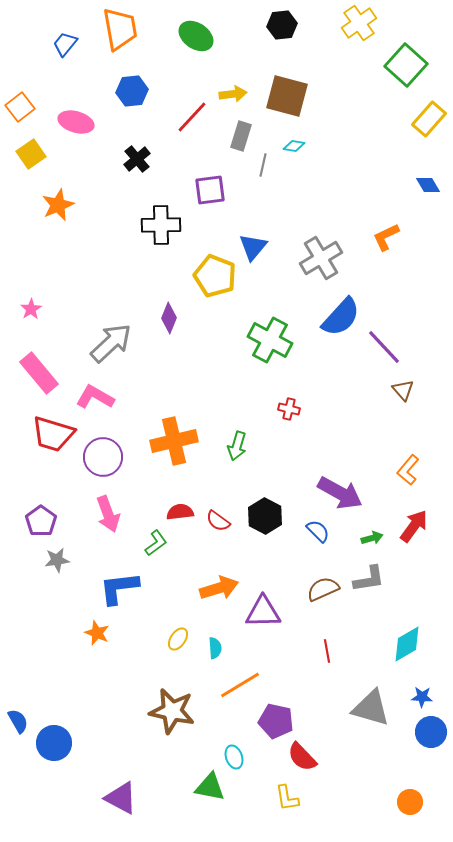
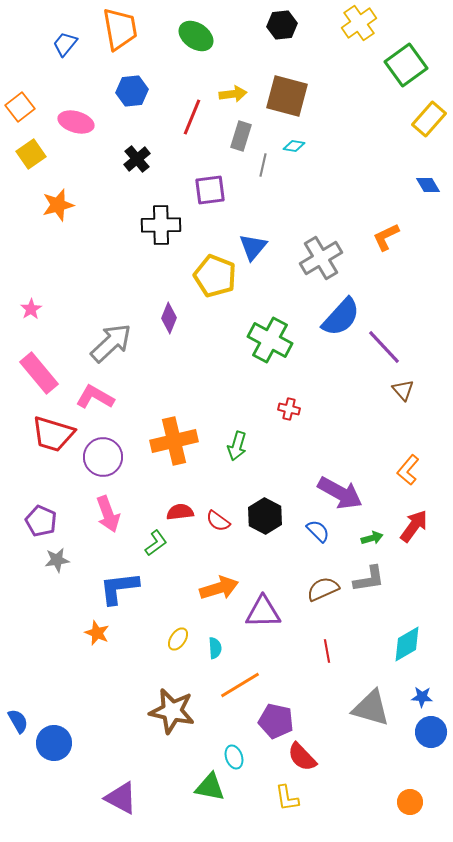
green square at (406, 65): rotated 12 degrees clockwise
red line at (192, 117): rotated 21 degrees counterclockwise
orange star at (58, 205): rotated 8 degrees clockwise
purple pentagon at (41, 521): rotated 12 degrees counterclockwise
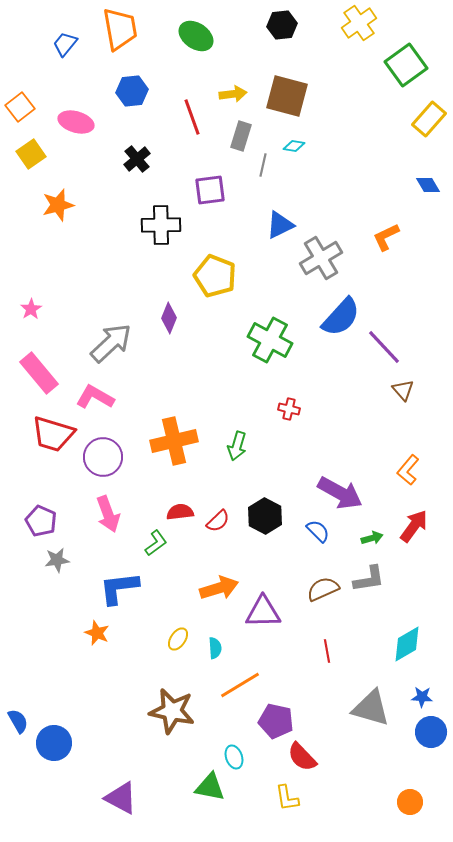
red line at (192, 117): rotated 42 degrees counterclockwise
blue triangle at (253, 247): moved 27 px right, 22 px up; rotated 24 degrees clockwise
red semicircle at (218, 521): rotated 80 degrees counterclockwise
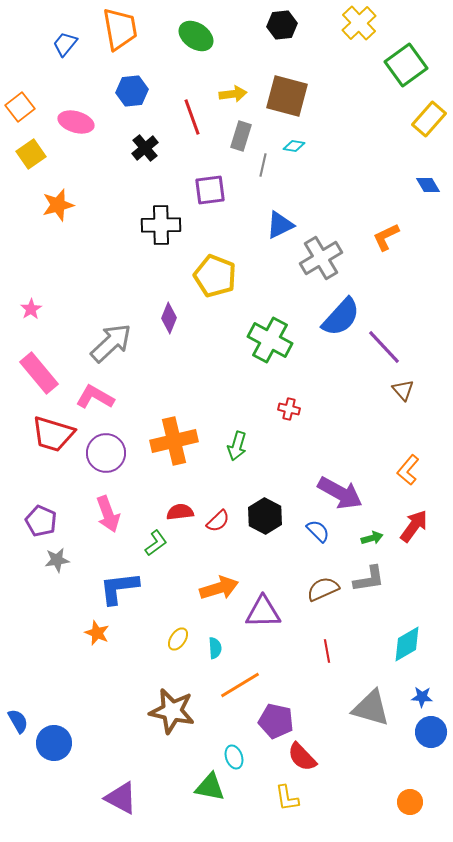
yellow cross at (359, 23): rotated 8 degrees counterclockwise
black cross at (137, 159): moved 8 px right, 11 px up
purple circle at (103, 457): moved 3 px right, 4 px up
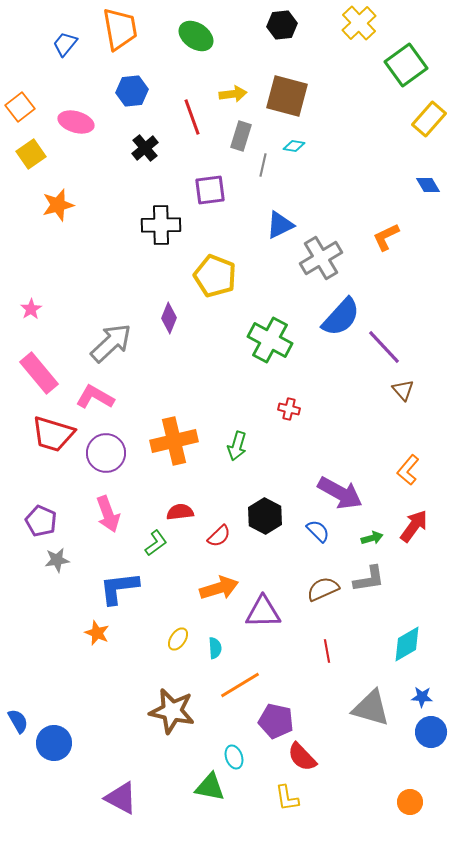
red semicircle at (218, 521): moved 1 px right, 15 px down
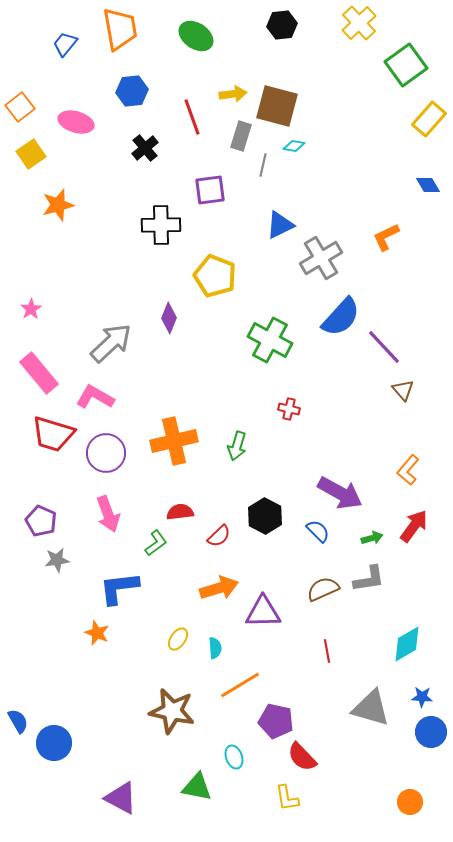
brown square at (287, 96): moved 10 px left, 10 px down
green triangle at (210, 787): moved 13 px left
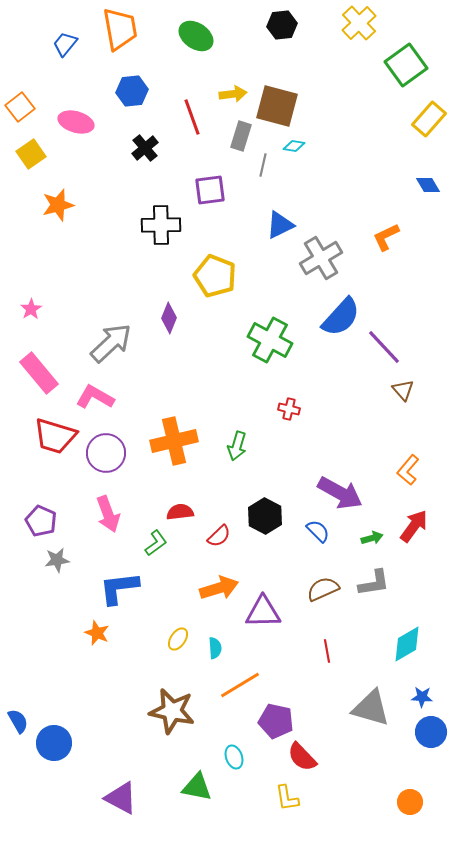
red trapezoid at (53, 434): moved 2 px right, 2 px down
gray L-shape at (369, 579): moved 5 px right, 4 px down
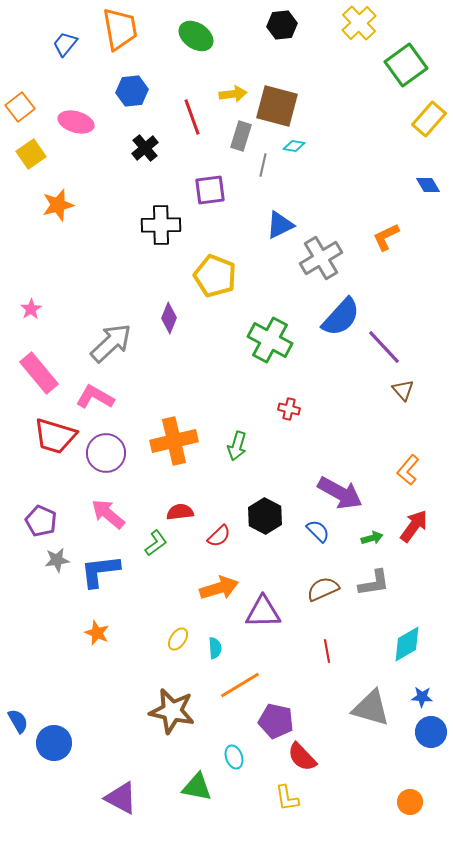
pink arrow at (108, 514): rotated 150 degrees clockwise
blue L-shape at (119, 588): moved 19 px left, 17 px up
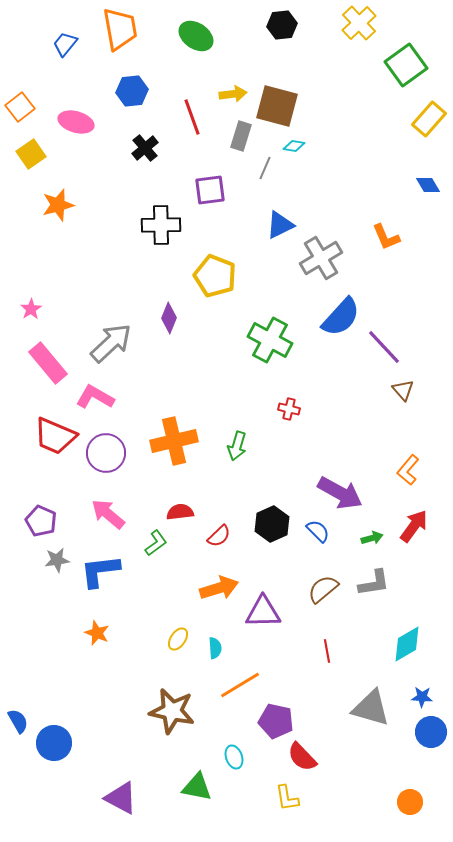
gray line at (263, 165): moved 2 px right, 3 px down; rotated 10 degrees clockwise
orange L-shape at (386, 237): rotated 88 degrees counterclockwise
pink rectangle at (39, 373): moved 9 px right, 10 px up
red trapezoid at (55, 436): rotated 6 degrees clockwise
black hexagon at (265, 516): moved 7 px right, 8 px down; rotated 8 degrees clockwise
brown semicircle at (323, 589): rotated 16 degrees counterclockwise
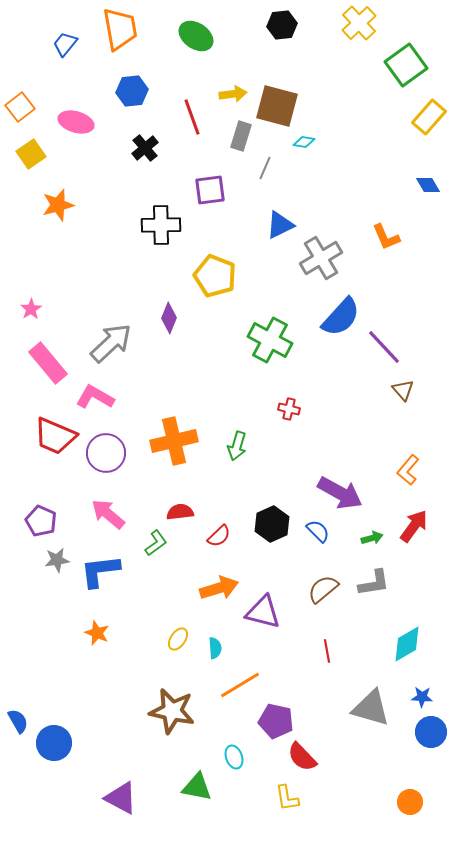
yellow rectangle at (429, 119): moved 2 px up
cyan diamond at (294, 146): moved 10 px right, 4 px up
purple triangle at (263, 612): rotated 15 degrees clockwise
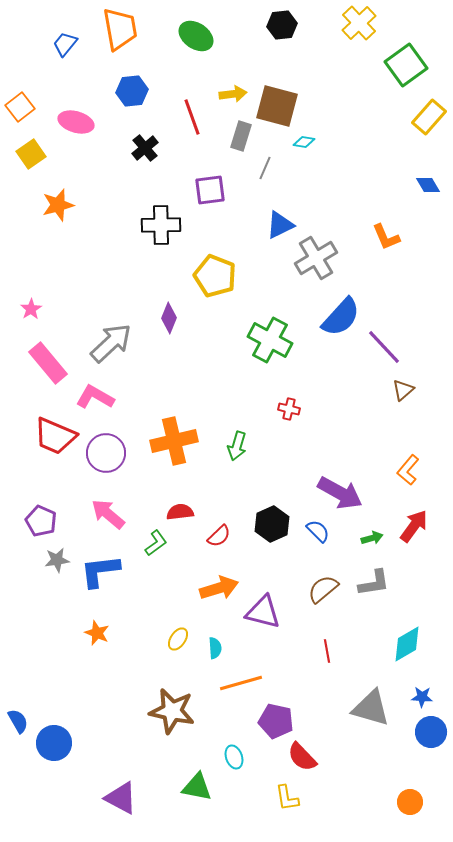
gray cross at (321, 258): moved 5 px left
brown triangle at (403, 390): rotated 30 degrees clockwise
orange line at (240, 685): moved 1 px right, 2 px up; rotated 15 degrees clockwise
